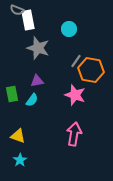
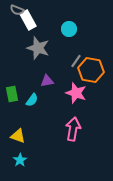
white rectangle: rotated 18 degrees counterclockwise
purple triangle: moved 10 px right
pink star: moved 1 px right, 2 px up
pink arrow: moved 1 px left, 5 px up
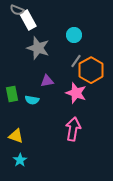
cyan circle: moved 5 px right, 6 px down
orange hexagon: rotated 20 degrees clockwise
cyan semicircle: rotated 64 degrees clockwise
yellow triangle: moved 2 px left
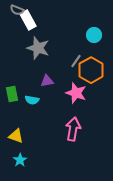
cyan circle: moved 20 px right
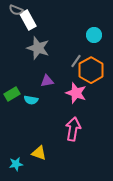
gray semicircle: moved 1 px left
green rectangle: rotated 70 degrees clockwise
cyan semicircle: moved 1 px left
yellow triangle: moved 23 px right, 17 px down
cyan star: moved 4 px left, 4 px down; rotated 24 degrees clockwise
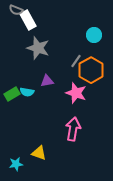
cyan semicircle: moved 4 px left, 8 px up
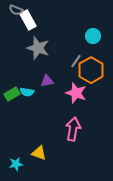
cyan circle: moved 1 px left, 1 px down
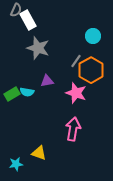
gray semicircle: rotated 88 degrees counterclockwise
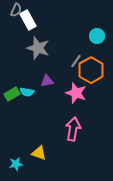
cyan circle: moved 4 px right
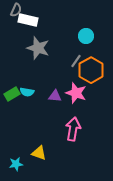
white rectangle: rotated 48 degrees counterclockwise
cyan circle: moved 11 px left
purple triangle: moved 8 px right, 15 px down; rotated 16 degrees clockwise
